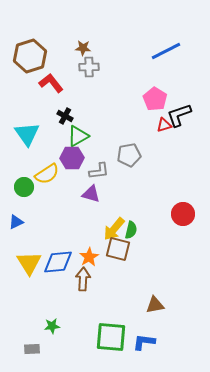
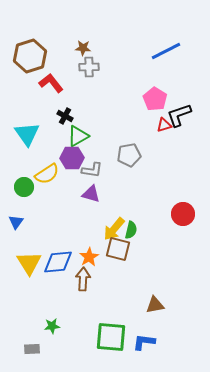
gray L-shape: moved 7 px left, 1 px up; rotated 15 degrees clockwise
blue triangle: rotated 28 degrees counterclockwise
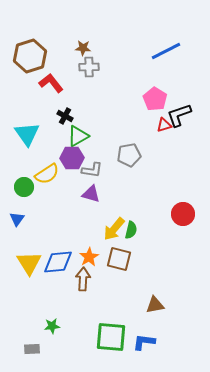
blue triangle: moved 1 px right, 3 px up
brown square: moved 1 px right, 10 px down
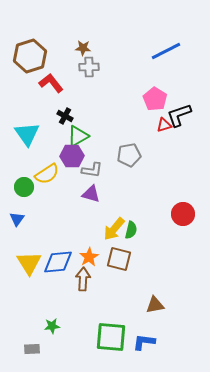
purple hexagon: moved 2 px up
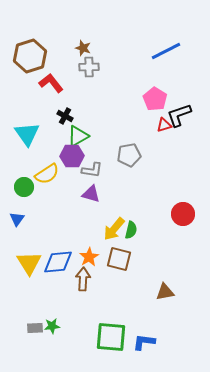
brown star: rotated 14 degrees clockwise
brown triangle: moved 10 px right, 13 px up
gray rectangle: moved 3 px right, 21 px up
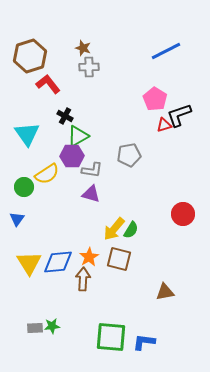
red L-shape: moved 3 px left, 1 px down
green semicircle: rotated 18 degrees clockwise
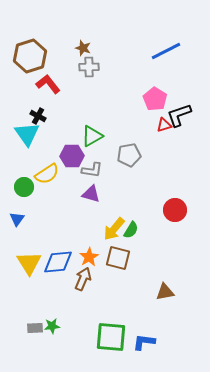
black cross: moved 27 px left
green triangle: moved 14 px right
red circle: moved 8 px left, 4 px up
brown square: moved 1 px left, 1 px up
brown arrow: rotated 20 degrees clockwise
